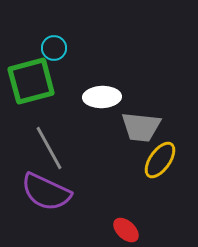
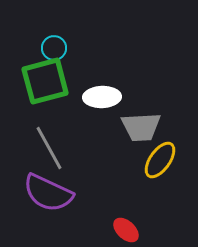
green square: moved 14 px right
gray trapezoid: rotated 9 degrees counterclockwise
purple semicircle: moved 2 px right, 1 px down
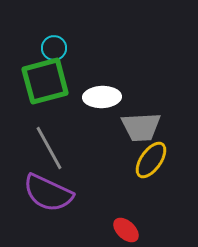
yellow ellipse: moved 9 px left
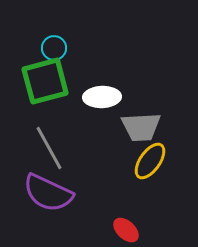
yellow ellipse: moved 1 px left, 1 px down
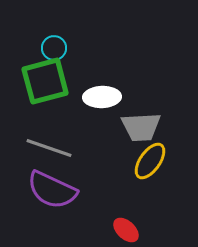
gray line: rotated 42 degrees counterclockwise
purple semicircle: moved 4 px right, 3 px up
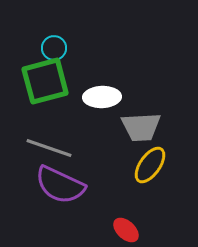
yellow ellipse: moved 4 px down
purple semicircle: moved 8 px right, 5 px up
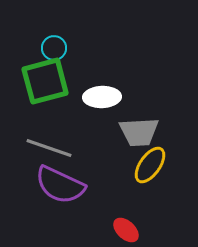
gray trapezoid: moved 2 px left, 5 px down
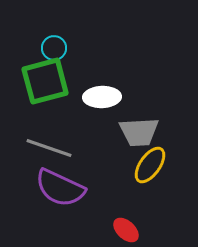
purple semicircle: moved 3 px down
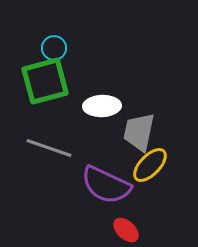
white ellipse: moved 9 px down
gray trapezoid: rotated 105 degrees clockwise
yellow ellipse: rotated 9 degrees clockwise
purple semicircle: moved 46 px right, 3 px up
